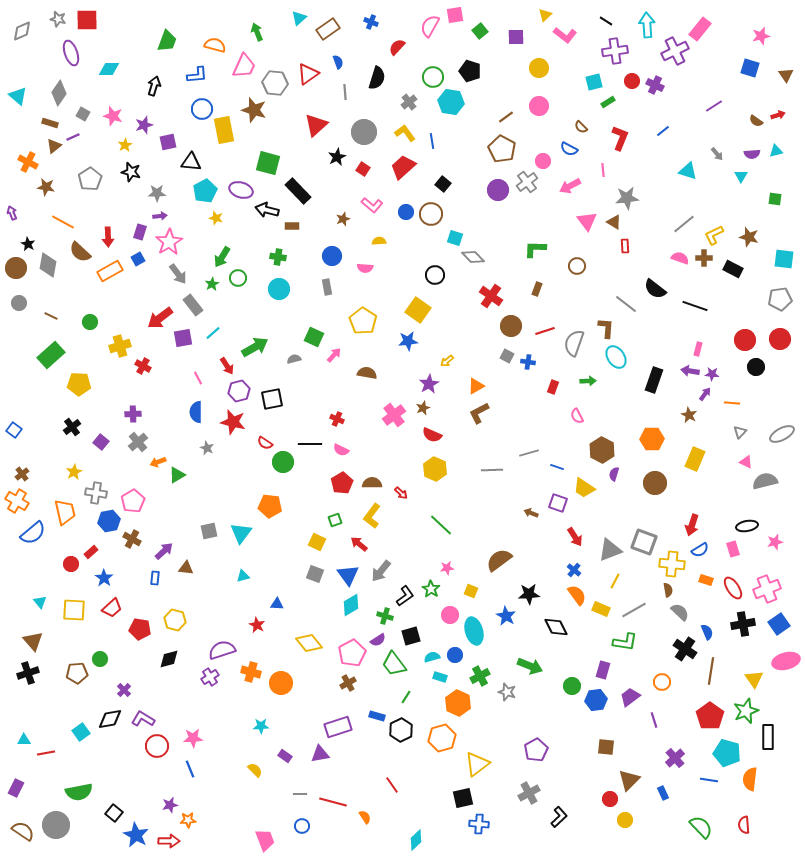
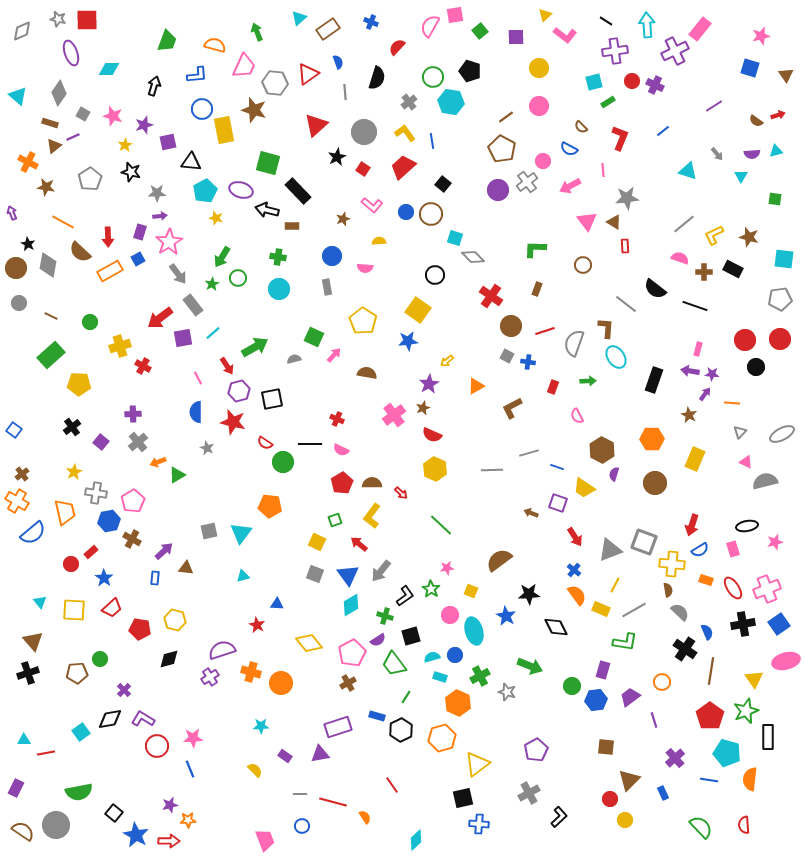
brown cross at (704, 258): moved 14 px down
brown circle at (577, 266): moved 6 px right, 1 px up
brown L-shape at (479, 413): moved 33 px right, 5 px up
yellow line at (615, 581): moved 4 px down
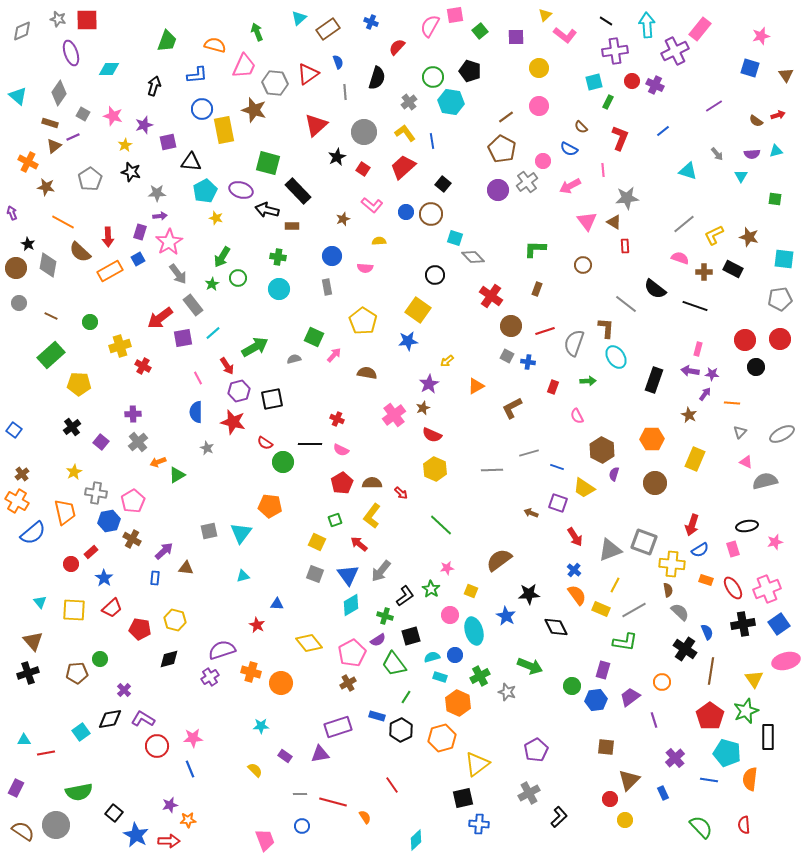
green rectangle at (608, 102): rotated 32 degrees counterclockwise
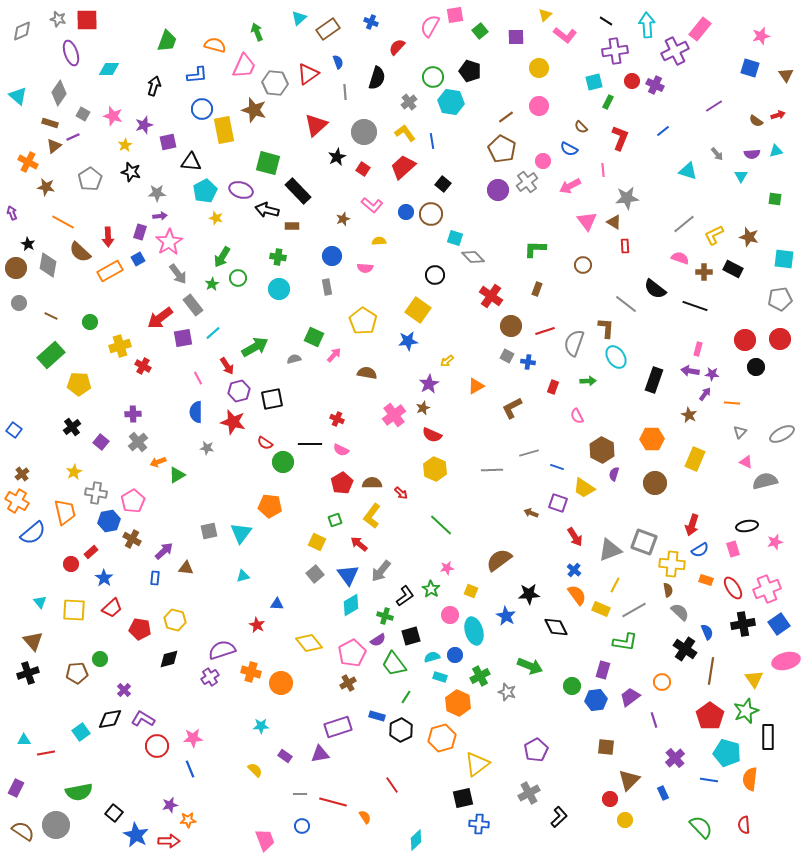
gray star at (207, 448): rotated 16 degrees counterclockwise
gray square at (315, 574): rotated 30 degrees clockwise
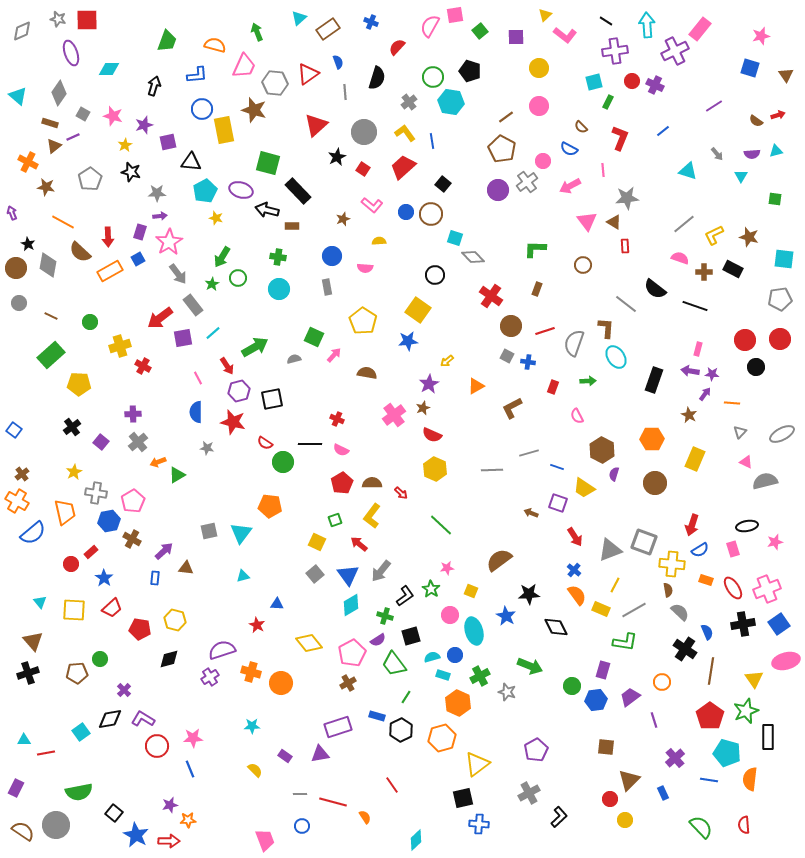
cyan rectangle at (440, 677): moved 3 px right, 2 px up
cyan star at (261, 726): moved 9 px left
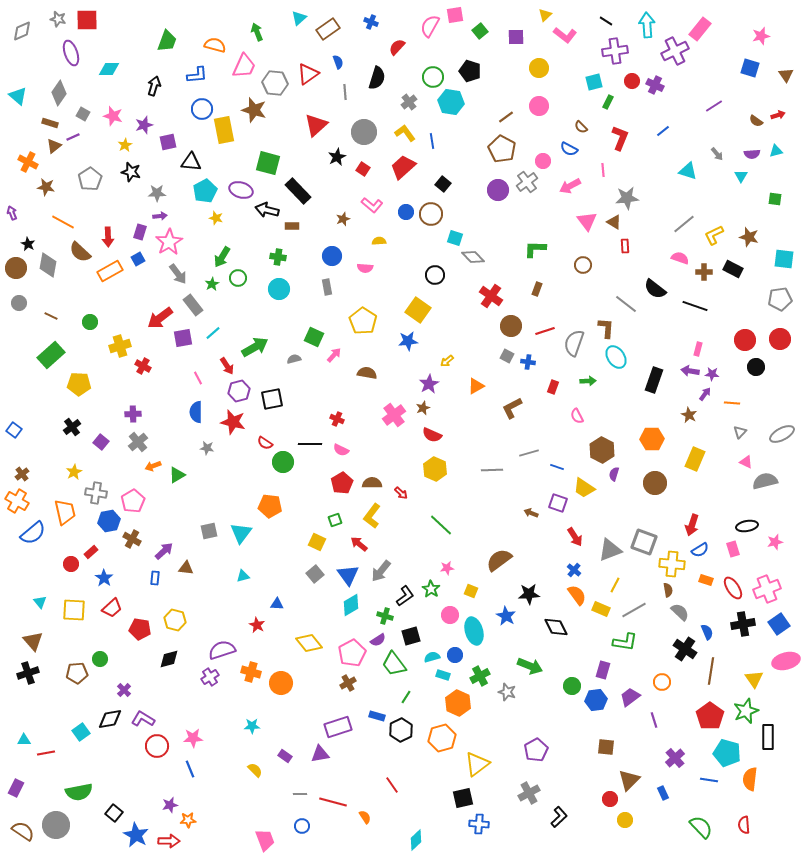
orange arrow at (158, 462): moved 5 px left, 4 px down
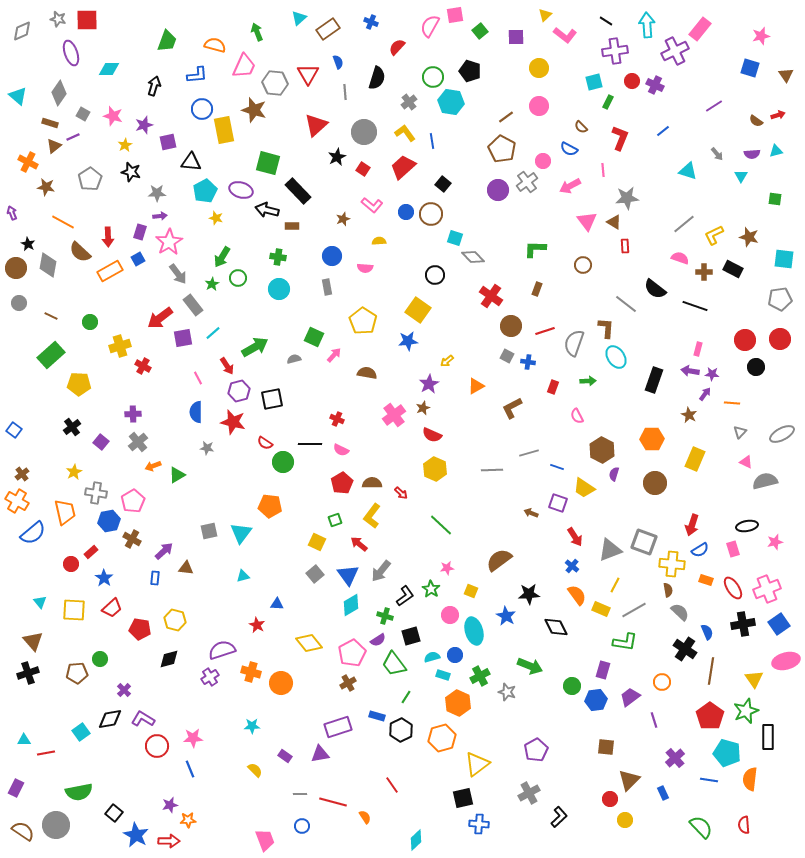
red triangle at (308, 74): rotated 25 degrees counterclockwise
blue cross at (574, 570): moved 2 px left, 4 px up
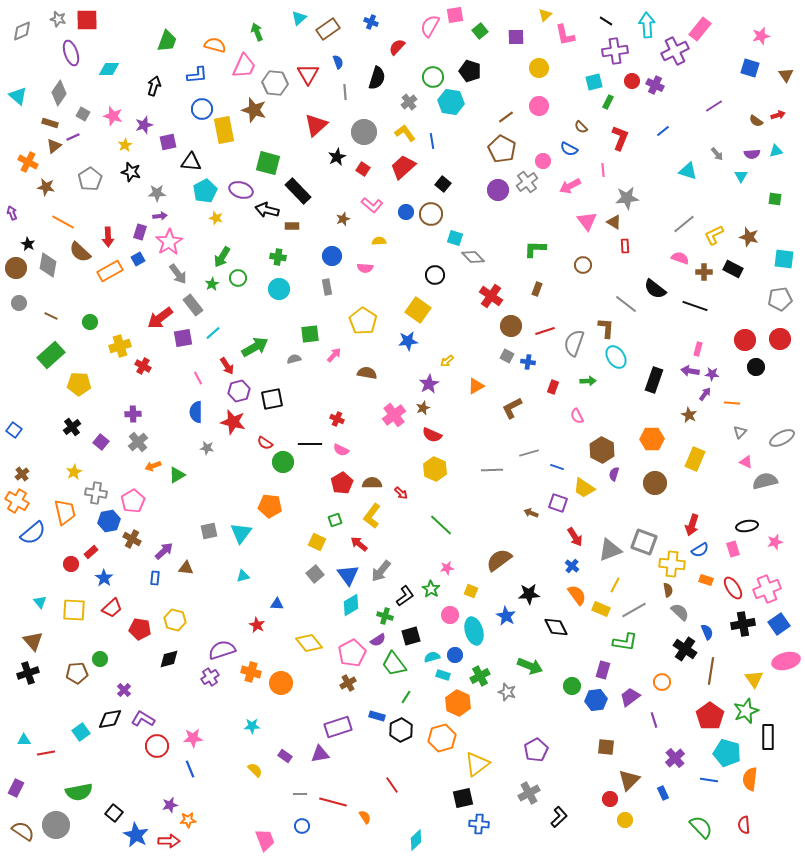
pink L-shape at (565, 35): rotated 40 degrees clockwise
green square at (314, 337): moved 4 px left, 3 px up; rotated 30 degrees counterclockwise
gray ellipse at (782, 434): moved 4 px down
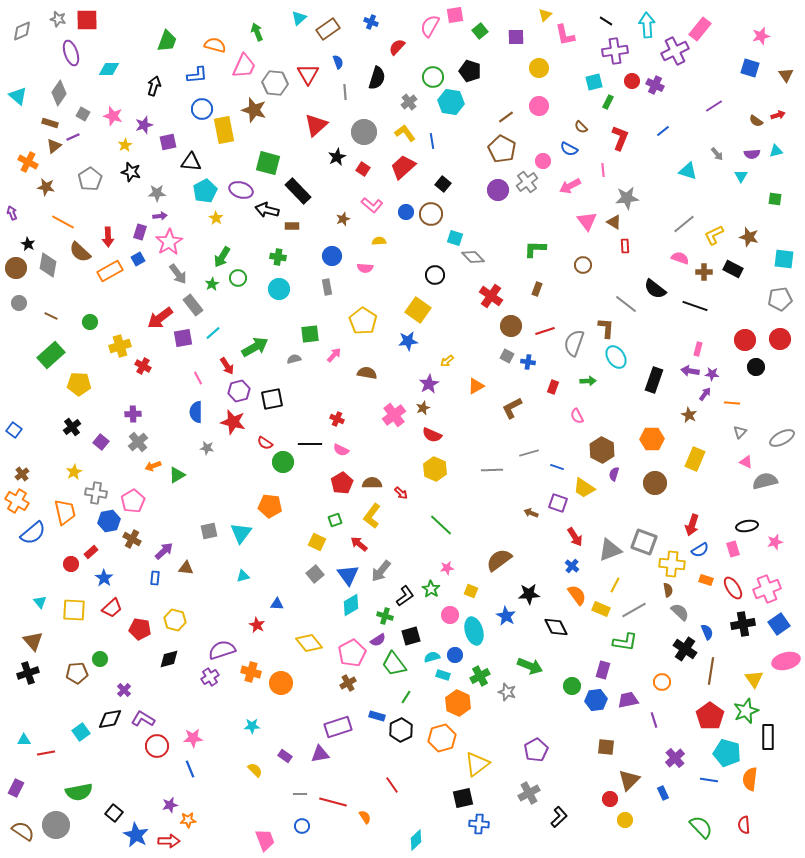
yellow star at (216, 218): rotated 16 degrees clockwise
purple trapezoid at (630, 697): moved 2 px left, 3 px down; rotated 25 degrees clockwise
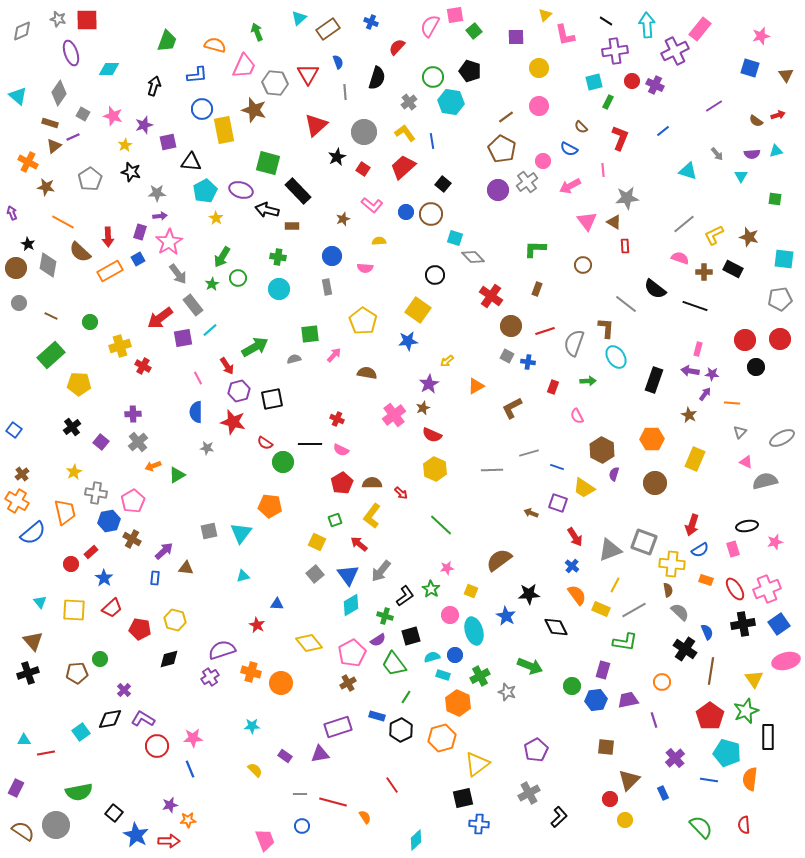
green square at (480, 31): moved 6 px left
cyan line at (213, 333): moved 3 px left, 3 px up
red ellipse at (733, 588): moved 2 px right, 1 px down
